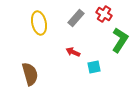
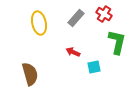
green L-shape: moved 3 px left, 2 px down; rotated 20 degrees counterclockwise
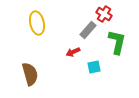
gray rectangle: moved 12 px right, 12 px down
yellow ellipse: moved 2 px left
red arrow: rotated 48 degrees counterclockwise
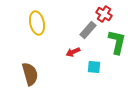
cyan square: rotated 16 degrees clockwise
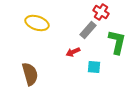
red cross: moved 3 px left, 2 px up
yellow ellipse: rotated 60 degrees counterclockwise
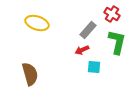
red cross: moved 11 px right, 2 px down
red arrow: moved 9 px right, 2 px up
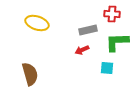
red cross: rotated 28 degrees counterclockwise
gray rectangle: rotated 36 degrees clockwise
green L-shape: rotated 105 degrees counterclockwise
cyan square: moved 13 px right, 1 px down
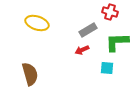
red cross: moved 2 px left, 2 px up; rotated 14 degrees clockwise
gray rectangle: rotated 18 degrees counterclockwise
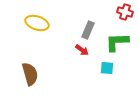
red cross: moved 15 px right
gray rectangle: rotated 36 degrees counterclockwise
red arrow: rotated 120 degrees counterclockwise
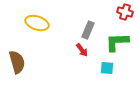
red arrow: rotated 16 degrees clockwise
brown semicircle: moved 13 px left, 12 px up
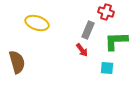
red cross: moved 19 px left
green L-shape: moved 1 px left, 1 px up
